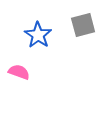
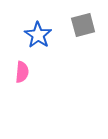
pink semicircle: moved 3 px right; rotated 75 degrees clockwise
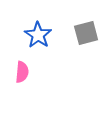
gray square: moved 3 px right, 8 px down
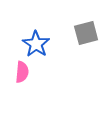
blue star: moved 2 px left, 9 px down
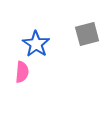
gray square: moved 1 px right, 1 px down
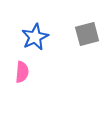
blue star: moved 1 px left, 7 px up; rotated 12 degrees clockwise
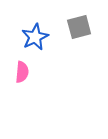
gray square: moved 8 px left, 7 px up
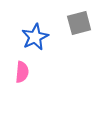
gray square: moved 4 px up
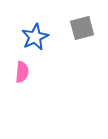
gray square: moved 3 px right, 5 px down
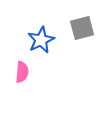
blue star: moved 6 px right, 3 px down
